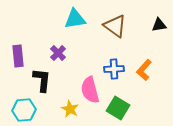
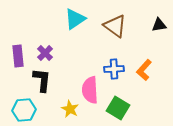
cyan triangle: rotated 25 degrees counterclockwise
purple cross: moved 13 px left
pink semicircle: rotated 12 degrees clockwise
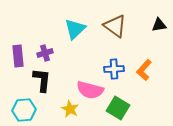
cyan triangle: moved 10 px down; rotated 10 degrees counterclockwise
purple cross: rotated 28 degrees clockwise
pink semicircle: rotated 72 degrees counterclockwise
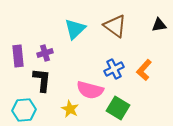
blue cross: rotated 24 degrees counterclockwise
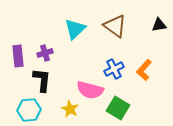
cyan hexagon: moved 5 px right
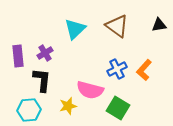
brown triangle: moved 2 px right
purple cross: rotated 14 degrees counterclockwise
blue cross: moved 3 px right
yellow star: moved 2 px left, 3 px up; rotated 30 degrees clockwise
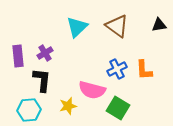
cyan triangle: moved 2 px right, 2 px up
orange L-shape: rotated 45 degrees counterclockwise
pink semicircle: moved 2 px right
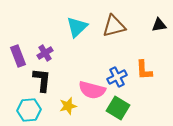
brown triangle: moved 3 px left; rotated 50 degrees counterclockwise
purple rectangle: rotated 15 degrees counterclockwise
blue cross: moved 8 px down
